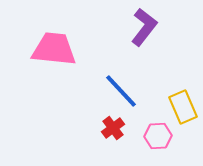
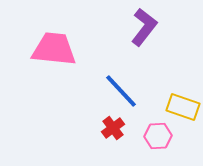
yellow rectangle: rotated 48 degrees counterclockwise
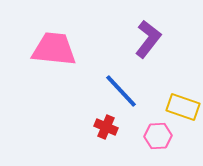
purple L-shape: moved 4 px right, 12 px down
red cross: moved 7 px left, 1 px up; rotated 30 degrees counterclockwise
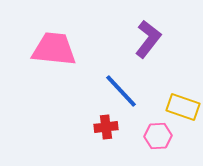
red cross: rotated 30 degrees counterclockwise
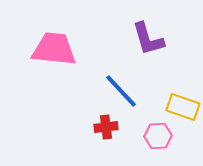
purple L-shape: rotated 126 degrees clockwise
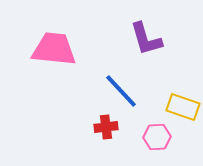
purple L-shape: moved 2 px left
pink hexagon: moved 1 px left, 1 px down
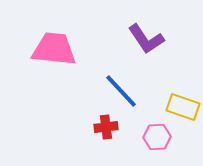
purple L-shape: rotated 18 degrees counterclockwise
